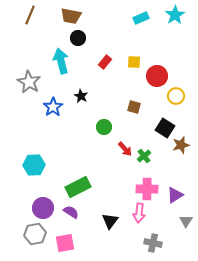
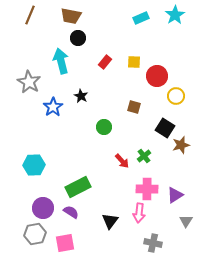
red arrow: moved 3 px left, 12 px down
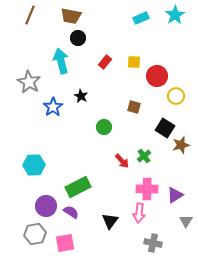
purple circle: moved 3 px right, 2 px up
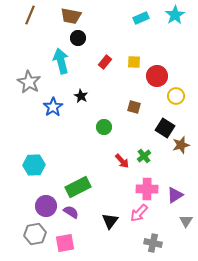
pink arrow: rotated 36 degrees clockwise
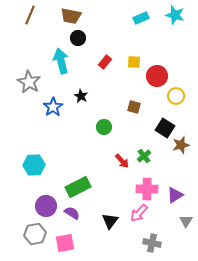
cyan star: rotated 24 degrees counterclockwise
purple semicircle: moved 1 px right, 1 px down
gray cross: moved 1 px left
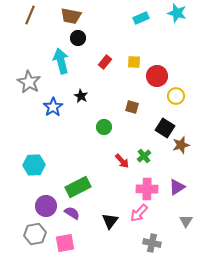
cyan star: moved 2 px right, 2 px up
brown square: moved 2 px left
purple triangle: moved 2 px right, 8 px up
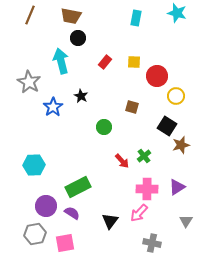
cyan rectangle: moved 5 px left; rotated 56 degrees counterclockwise
black square: moved 2 px right, 2 px up
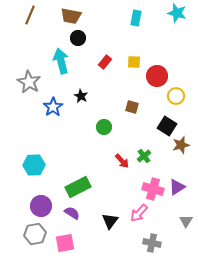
pink cross: moved 6 px right; rotated 15 degrees clockwise
purple circle: moved 5 px left
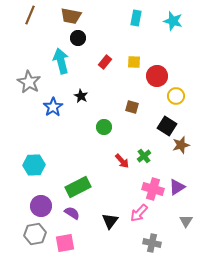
cyan star: moved 4 px left, 8 px down
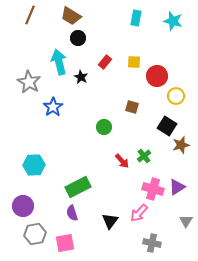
brown trapezoid: rotated 20 degrees clockwise
cyan arrow: moved 2 px left, 1 px down
black star: moved 19 px up
purple circle: moved 18 px left
purple semicircle: rotated 140 degrees counterclockwise
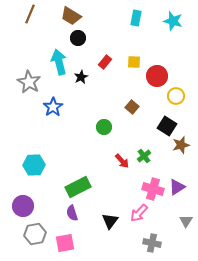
brown line: moved 1 px up
black star: rotated 16 degrees clockwise
brown square: rotated 24 degrees clockwise
